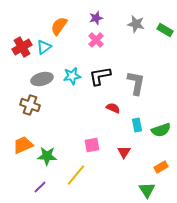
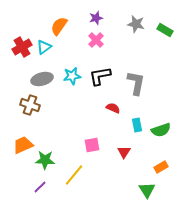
green star: moved 2 px left, 4 px down
yellow line: moved 2 px left
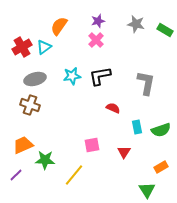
purple star: moved 2 px right, 3 px down
gray ellipse: moved 7 px left
gray L-shape: moved 10 px right
cyan rectangle: moved 2 px down
purple line: moved 24 px left, 12 px up
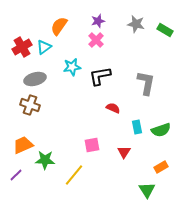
cyan star: moved 9 px up
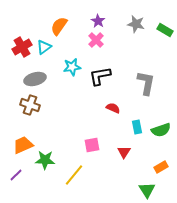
purple star: rotated 24 degrees counterclockwise
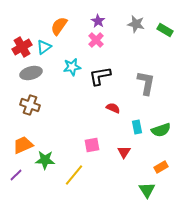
gray ellipse: moved 4 px left, 6 px up
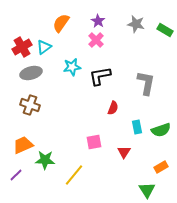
orange semicircle: moved 2 px right, 3 px up
red semicircle: rotated 88 degrees clockwise
pink square: moved 2 px right, 3 px up
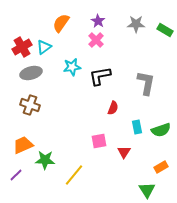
gray star: rotated 12 degrees counterclockwise
pink square: moved 5 px right, 1 px up
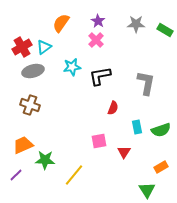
gray ellipse: moved 2 px right, 2 px up
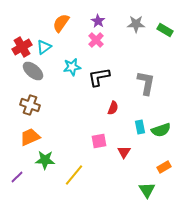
gray ellipse: rotated 55 degrees clockwise
black L-shape: moved 1 px left, 1 px down
cyan rectangle: moved 3 px right
orange trapezoid: moved 7 px right, 8 px up
orange rectangle: moved 3 px right
purple line: moved 1 px right, 2 px down
